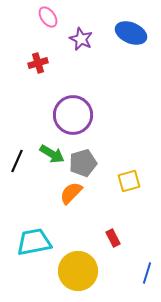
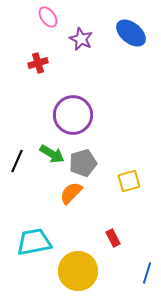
blue ellipse: rotated 16 degrees clockwise
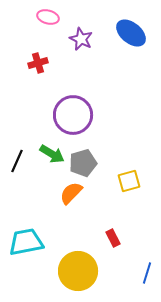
pink ellipse: rotated 40 degrees counterclockwise
cyan trapezoid: moved 8 px left
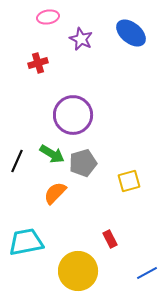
pink ellipse: rotated 25 degrees counterclockwise
orange semicircle: moved 16 px left
red rectangle: moved 3 px left, 1 px down
blue line: rotated 45 degrees clockwise
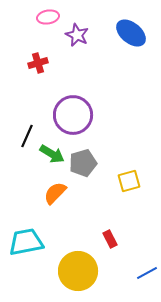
purple star: moved 4 px left, 4 px up
black line: moved 10 px right, 25 px up
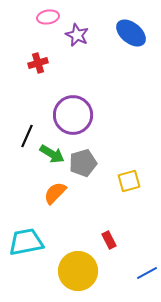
red rectangle: moved 1 px left, 1 px down
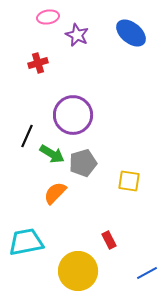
yellow square: rotated 25 degrees clockwise
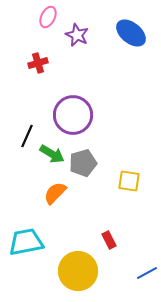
pink ellipse: rotated 55 degrees counterclockwise
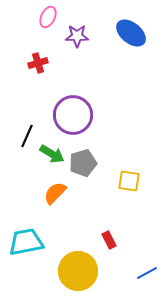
purple star: moved 1 px down; rotated 25 degrees counterclockwise
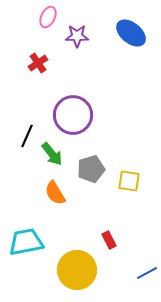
red cross: rotated 18 degrees counterclockwise
green arrow: rotated 20 degrees clockwise
gray pentagon: moved 8 px right, 6 px down
orange semicircle: rotated 75 degrees counterclockwise
yellow circle: moved 1 px left, 1 px up
